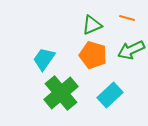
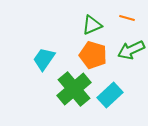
green cross: moved 13 px right, 4 px up
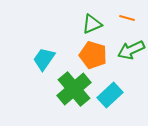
green triangle: moved 1 px up
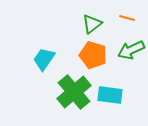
green triangle: rotated 15 degrees counterclockwise
green cross: moved 3 px down
cyan rectangle: rotated 50 degrees clockwise
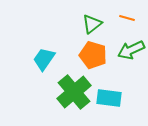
cyan rectangle: moved 1 px left, 3 px down
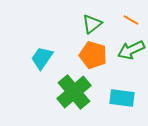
orange line: moved 4 px right, 2 px down; rotated 14 degrees clockwise
cyan trapezoid: moved 2 px left, 1 px up
cyan rectangle: moved 13 px right
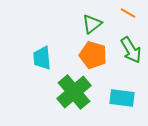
orange line: moved 3 px left, 7 px up
green arrow: rotated 96 degrees counterclockwise
cyan trapezoid: rotated 40 degrees counterclockwise
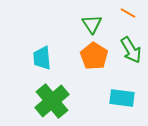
green triangle: rotated 25 degrees counterclockwise
orange pentagon: moved 1 px right, 1 px down; rotated 16 degrees clockwise
green cross: moved 22 px left, 9 px down
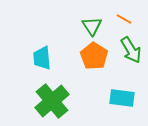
orange line: moved 4 px left, 6 px down
green triangle: moved 2 px down
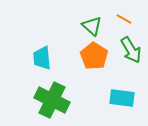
green triangle: rotated 15 degrees counterclockwise
green cross: moved 1 px up; rotated 24 degrees counterclockwise
